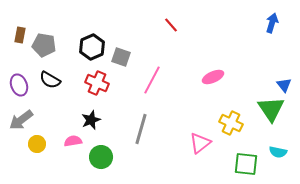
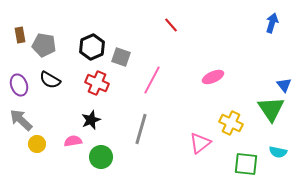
brown rectangle: rotated 21 degrees counterclockwise
gray arrow: rotated 80 degrees clockwise
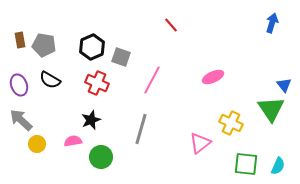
brown rectangle: moved 5 px down
cyan semicircle: moved 14 px down; rotated 78 degrees counterclockwise
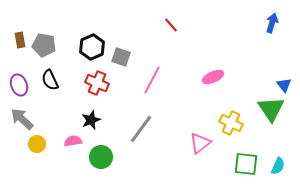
black semicircle: rotated 35 degrees clockwise
gray arrow: moved 1 px right, 1 px up
gray line: rotated 20 degrees clockwise
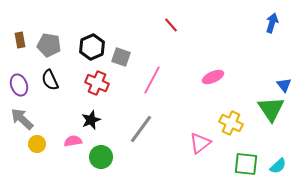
gray pentagon: moved 5 px right
cyan semicircle: rotated 24 degrees clockwise
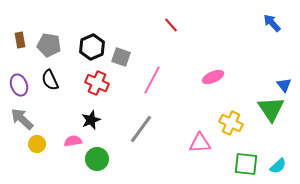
blue arrow: rotated 60 degrees counterclockwise
pink triangle: rotated 35 degrees clockwise
green circle: moved 4 px left, 2 px down
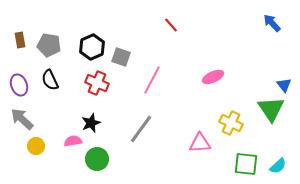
black star: moved 3 px down
yellow circle: moved 1 px left, 2 px down
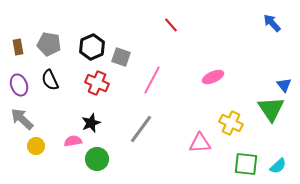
brown rectangle: moved 2 px left, 7 px down
gray pentagon: moved 1 px up
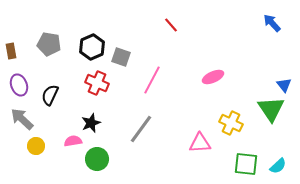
brown rectangle: moved 7 px left, 4 px down
black semicircle: moved 15 px down; rotated 50 degrees clockwise
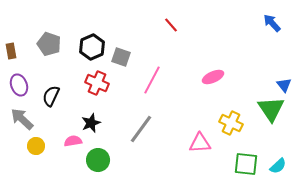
gray pentagon: rotated 10 degrees clockwise
black semicircle: moved 1 px right, 1 px down
green circle: moved 1 px right, 1 px down
